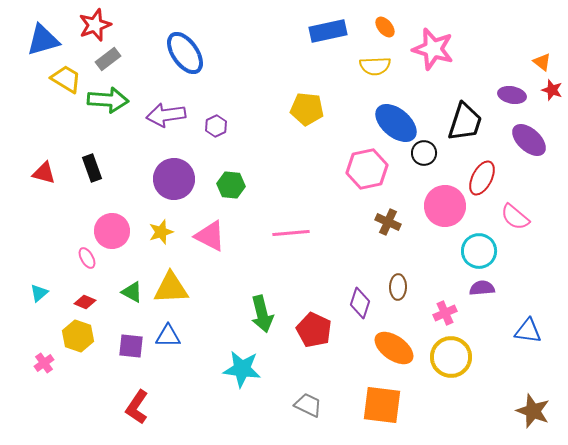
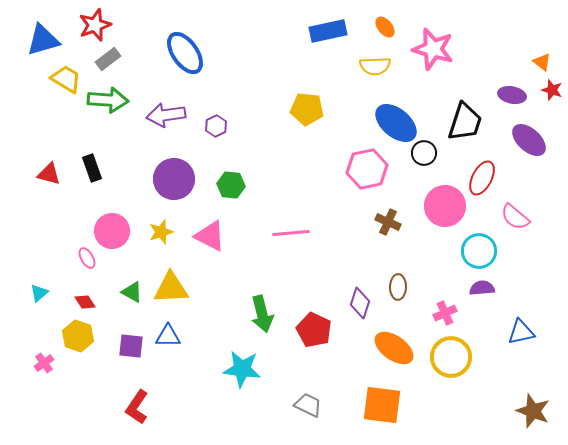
red triangle at (44, 173): moved 5 px right, 1 px down
red diamond at (85, 302): rotated 35 degrees clockwise
blue triangle at (528, 331): moved 7 px left, 1 px down; rotated 20 degrees counterclockwise
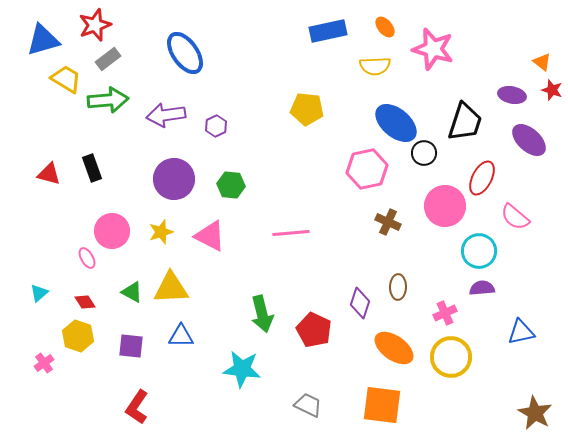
green arrow at (108, 100): rotated 9 degrees counterclockwise
blue triangle at (168, 336): moved 13 px right
brown star at (533, 411): moved 2 px right, 2 px down; rotated 8 degrees clockwise
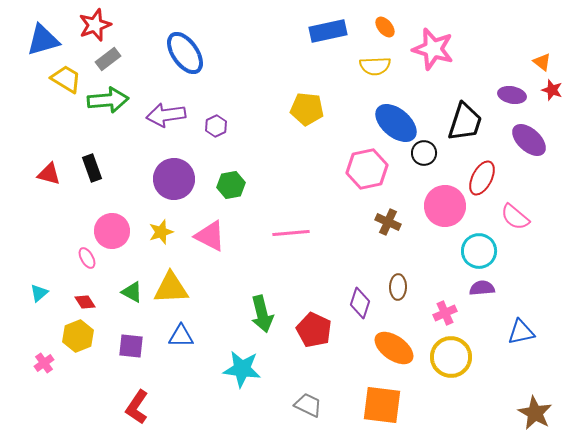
green hexagon at (231, 185): rotated 16 degrees counterclockwise
yellow hexagon at (78, 336): rotated 20 degrees clockwise
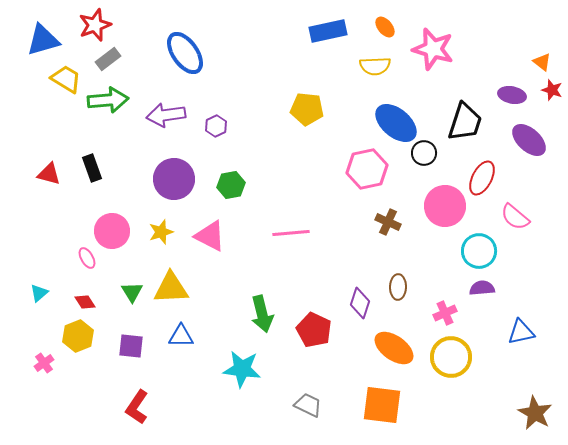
green triangle at (132, 292): rotated 30 degrees clockwise
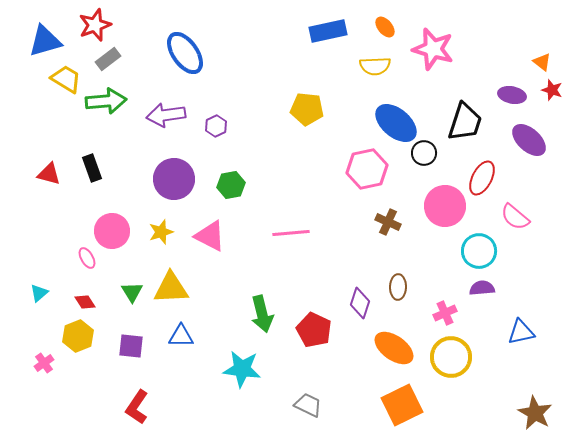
blue triangle at (43, 40): moved 2 px right, 1 px down
green arrow at (108, 100): moved 2 px left, 1 px down
orange square at (382, 405): moved 20 px right; rotated 33 degrees counterclockwise
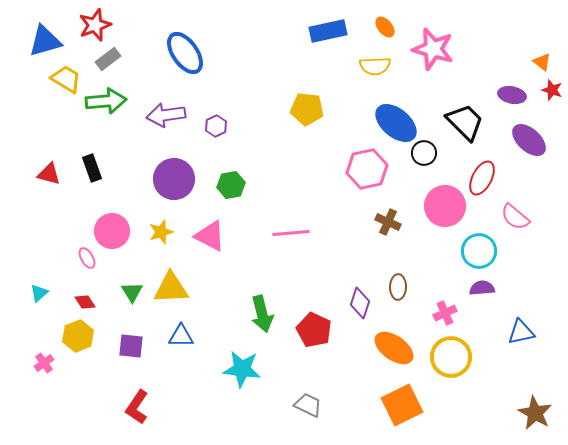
black trapezoid at (465, 122): rotated 63 degrees counterclockwise
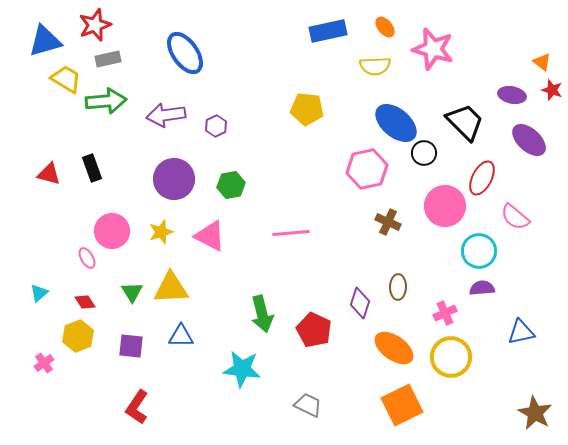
gray rectangle at (108, 59): rotated 25 degrees clockwise
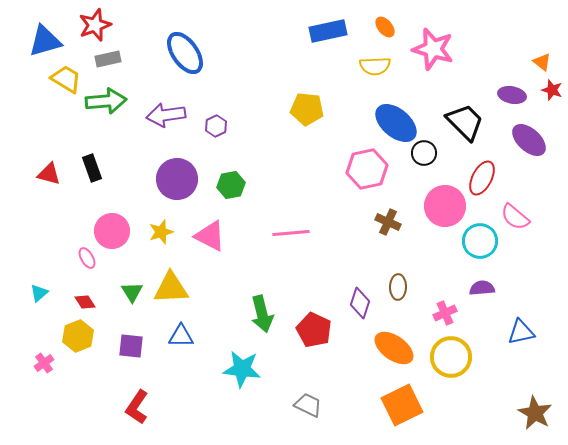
purple circle at (174, 179): moved 3 px right
cyan circle at (479, 251): moved 1 px right, 10 px up
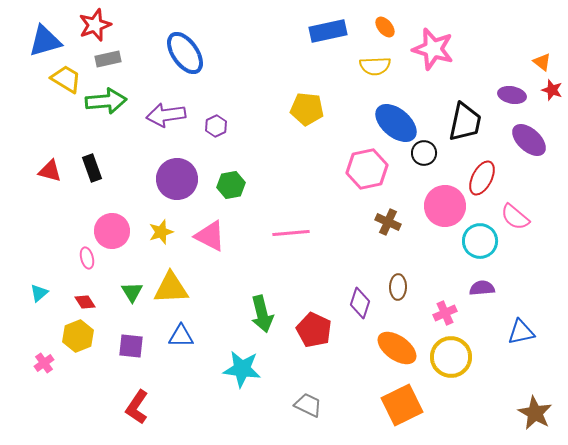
black trapezoid at (465, 122): rotated 57 degrees clockwise
red triangle at (49, 174): moved 1 px right, 3 px up
pink ellipse at (87, 258): rotated 15 degrees clockwise
orange ellipse at (394, 348): moved 3 px right
